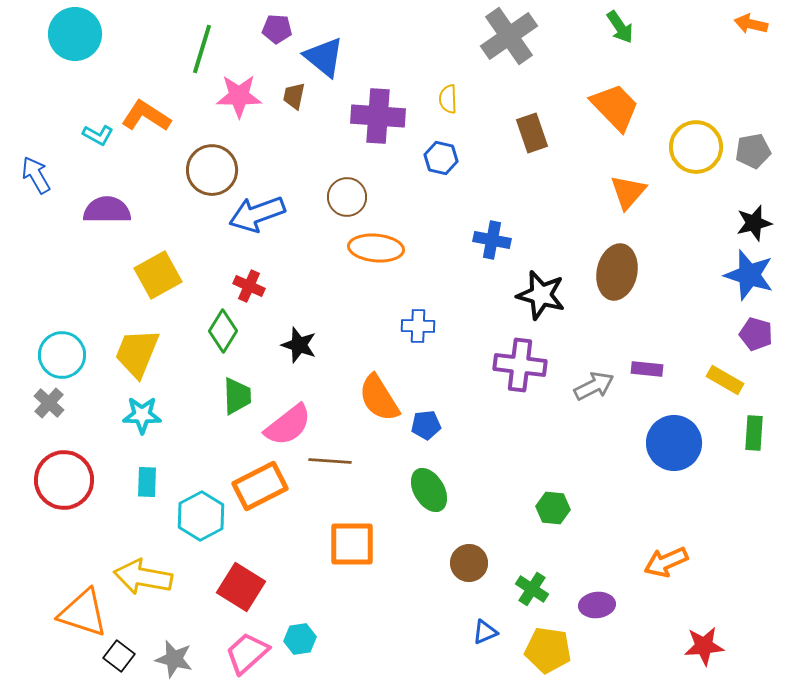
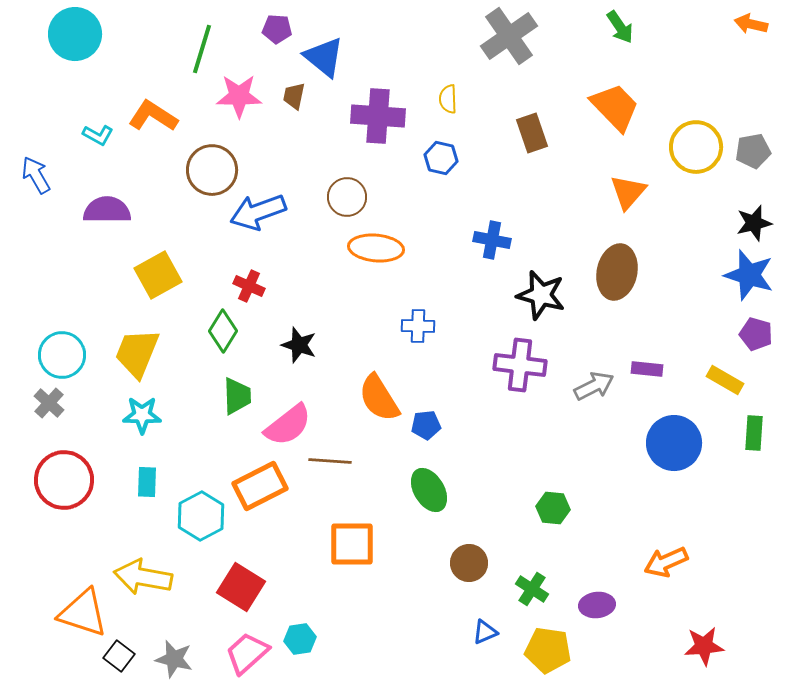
orange L-shape at (146, 116): moved 7 px right
blue arrow at (257, 214): moved 1 px right, 2 px up
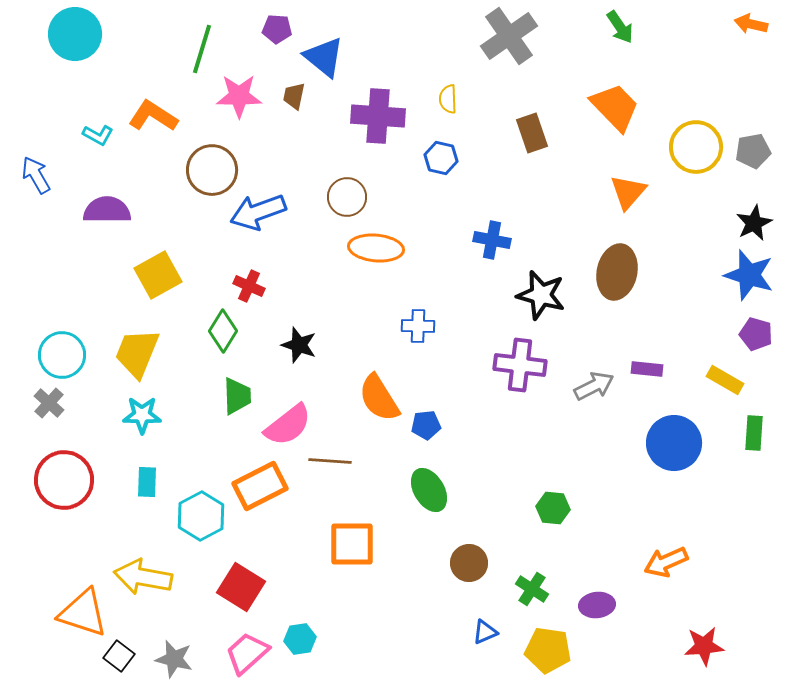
black star at (754, 223): rotated 12 degrees counterclockwise
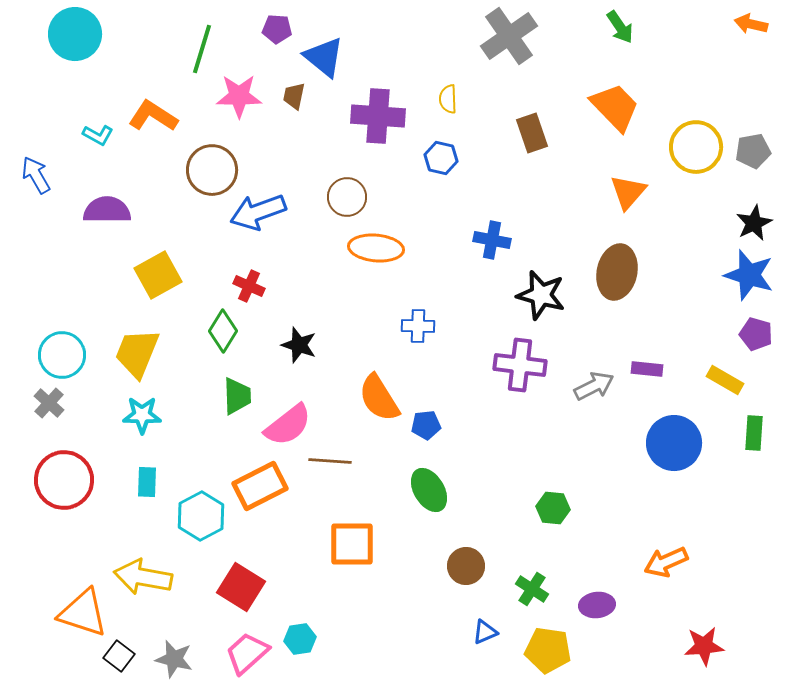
brown circle at (469, 563): moved 3 px left, 3 px down
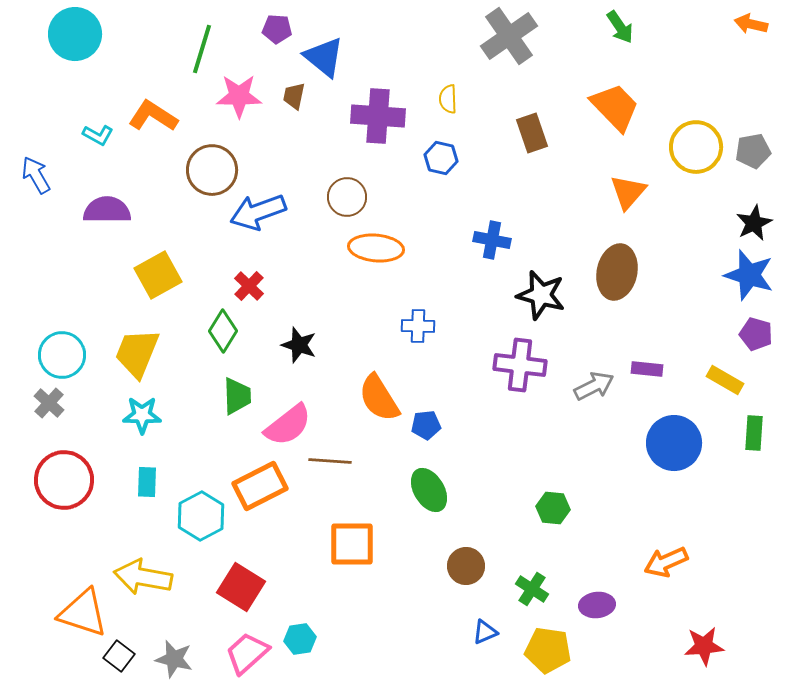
red cross at (249, 286): rotated 20 degrees clockwise
